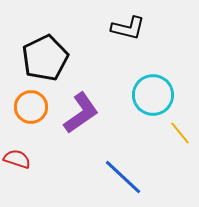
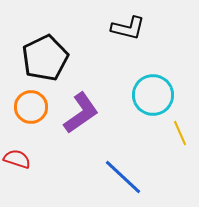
yellow line: rotated 15 degrees clockwise
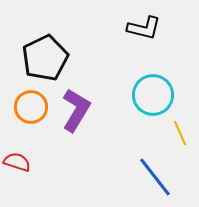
black L-shape: moved 16 px right
purple L-shape: moved 5 px left, 3 px up; rotated 24 degrees counterclockwise
red semicircle: moved 3 px down
blue line: moved 32 px right; rotated 9 degrees clockwise
